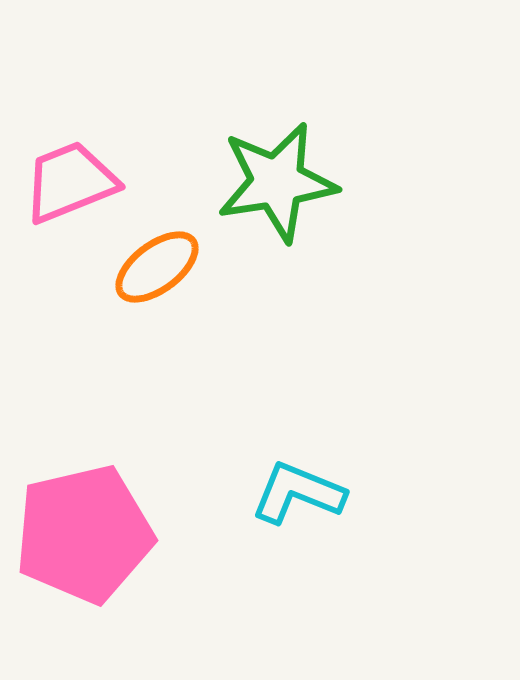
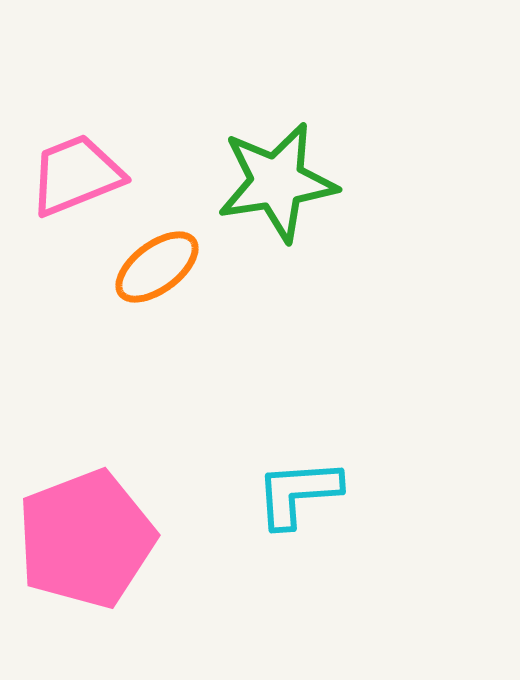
pink trapezoid: moved 6 px right, 7 px up
cyan L-shape: rotated 26 degrees counterclockwise
pink pentagon: moved 2 px right, 5 px down; rotated 8 degrees counterclockwise
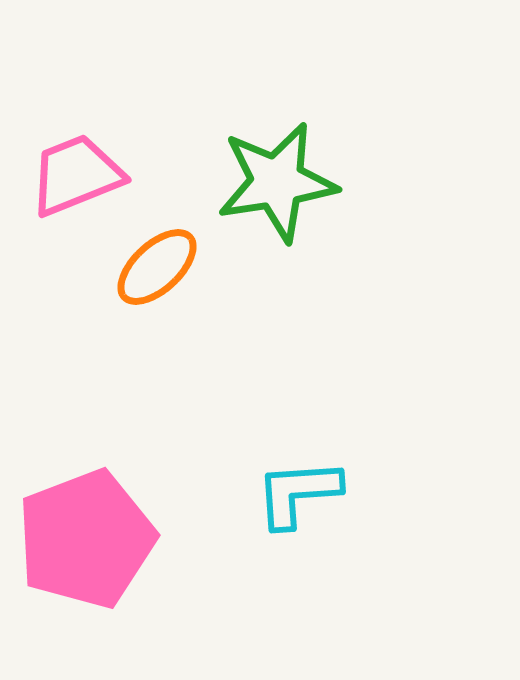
orange ellipse: rotated 6 degrees counterclockwise
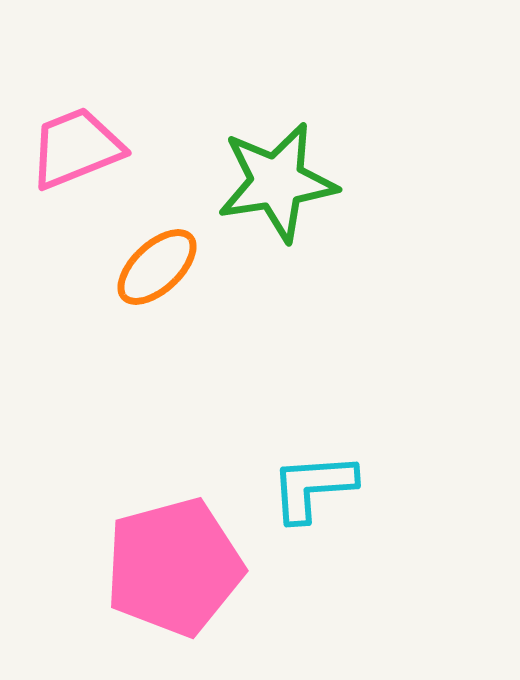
pink trapezoid: moved 27 px up
cyan L-shape: moved 15 px right, 6 px up
pink pentagon: moved 88 px right, 28 px down; rotated 6 degrees clockwise
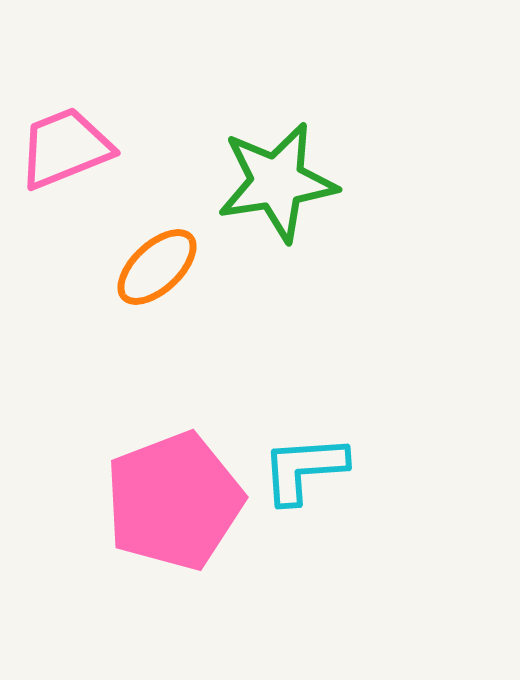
pink trapezoid: moved 11 px left
cyan L-shape: moved 9 px left, 18 px up
pink pentagon: moved 66 px up; rotated 6 degrees counterclockwise
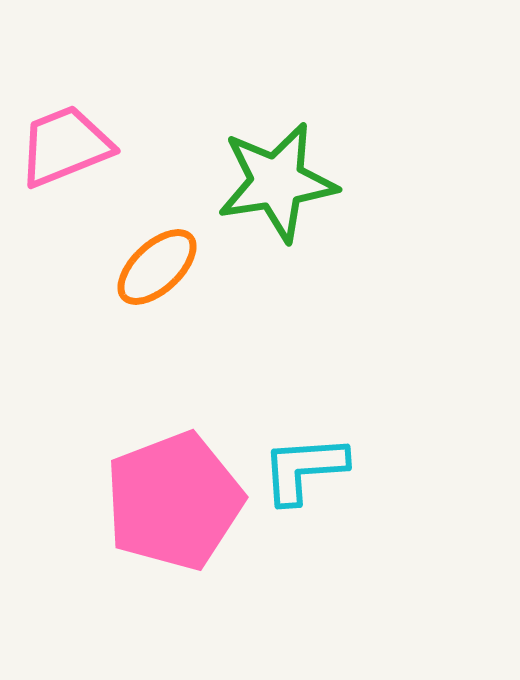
pink trapezoid: moved 2 px up
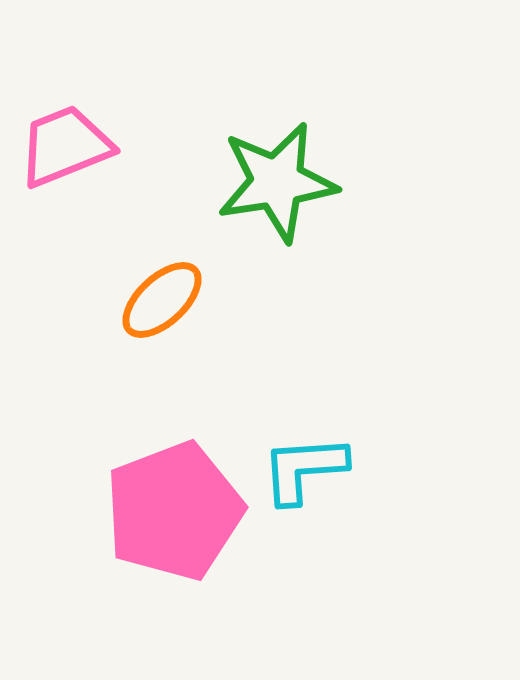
orange ellipse: moved 5 px right, 33 px down
pink pentagon: moved 10 px down
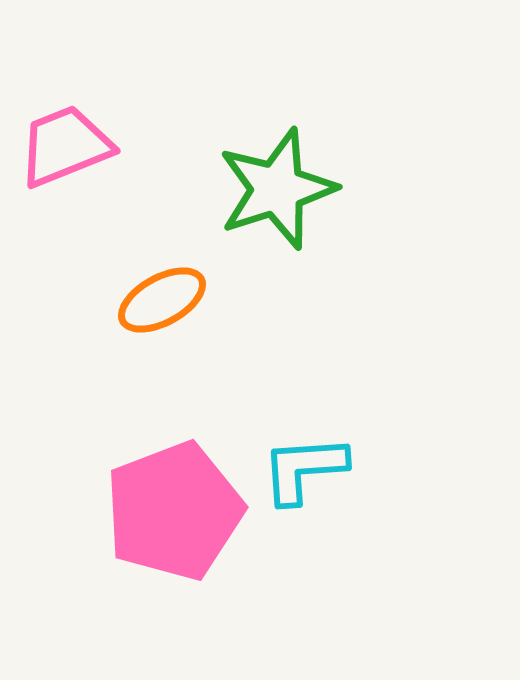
green star: moved 7 px down; rotated 9 degrees counterclockwise
orange ellipse: rotated 14 degrees clockwise
